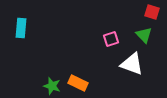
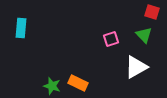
white triangle: moved 4 px right, 3 px down; rotated 50 degrees counterclockwise
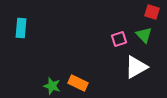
pink square: moved 8 px right
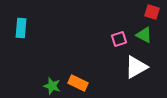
green triangle: rotated 18 degrees counterclockwise
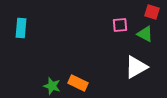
green triangle: moved 1 px right, 1 px up
pink square: moved 1 px right, 14 px up; rotated 14 degrees clockwise
